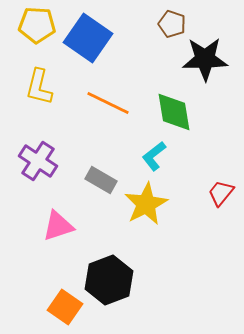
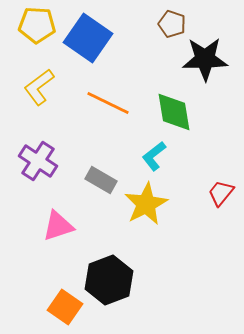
yellow L-shape: rotated 39 degrees clockwise
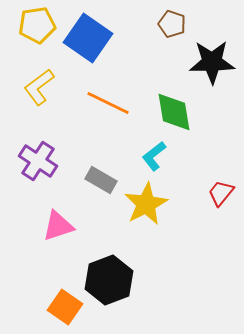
yellow pentagon: rotated 12 degrees counterclockwise
black star: moved 7 px right, 3 px down
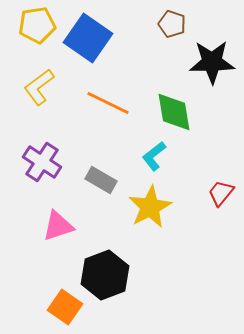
purple cross: moved 4 px right, 1 px down
yellow star: moved 4 px right, 3 px down
black hexagon: moved 4 px left, 5 px up
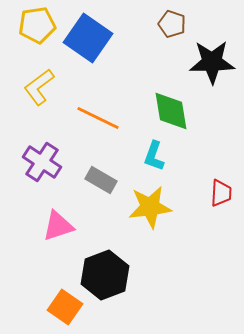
orange line: moved 10 px left, 15 px down
green diamond: moved 3 px left, 1 px up
cyan L-shape: rotated 32 degrees counterclockwise
red trapezoid: rotated 144 degrees clockwise
yellow star: rotated 21 degrees clockwise
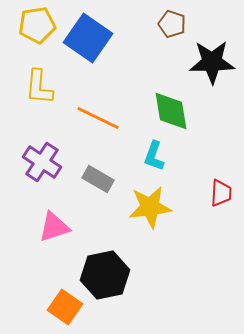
yellow L-shape: rotated 48 degrees counterclockwise
gray rectangle: moved 3 px left, 1 px up
pink triangle: moved 4 px left, 1 px down
black hexagon: rotated 9 degrees clockwise
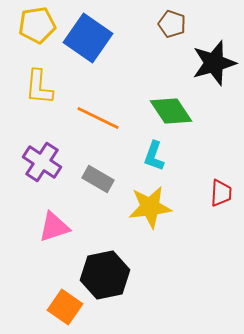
black star: moved 2 px right, 1 px down; rotated 15 degrees counterclockwise
green diamond: rotated 24 degrees counterclockwise
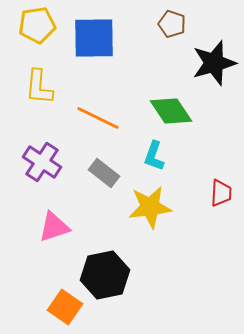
blue square: moved 6 px right; rotated 36 degrees counterclockwise
gray rectangle: moved 6 px right, 6 px up; rotated 8 degrees clockwise
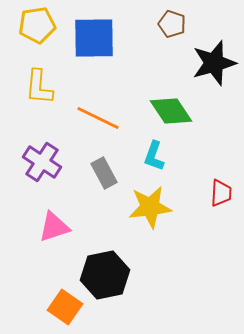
gray rectangle: rotated 24 degrees clockwise
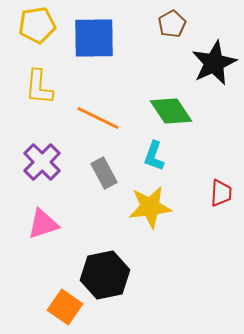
brown pentagon: rotated 24 degrees clockwise
black star: rotated 9 degrees counterclockwise
purple cross: rotated 12 degrees clockwise
pink triangle: moved 11 px left, 3 px up
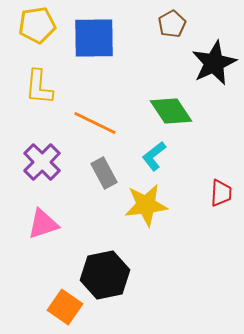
orange line: moved 3 px left, 5 px down
cyan L-shape: rotated 32 degrees clockwise
yellow star: moved 4 px left, 2 px up
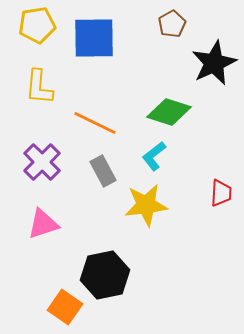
green diamond: moved 2 px left, 1 px down; rotated 39 degrees counterclockwise
gray rectangle: moved 1 px left, 2 px up
